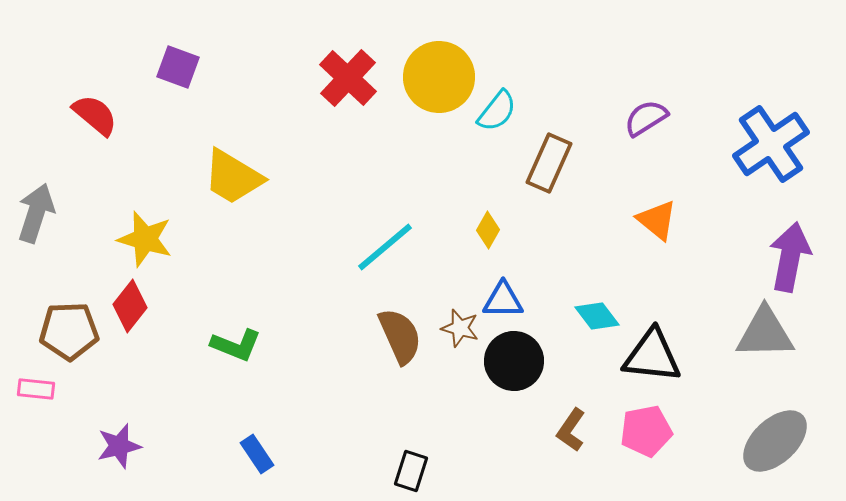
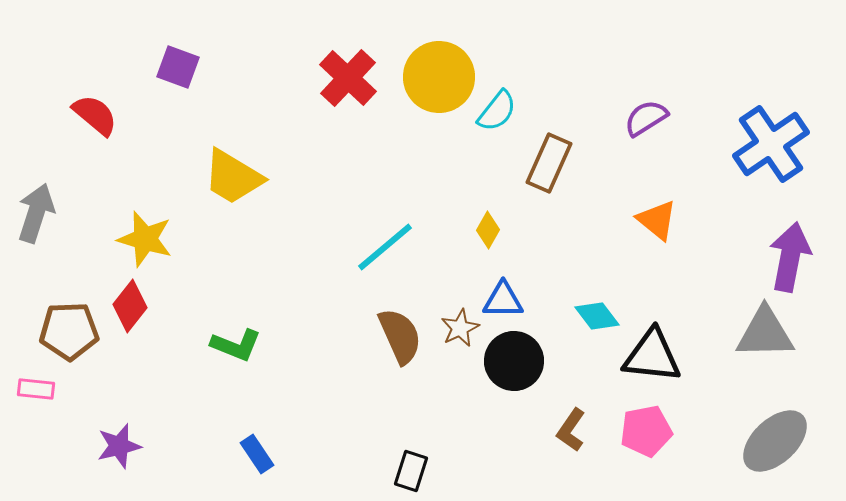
brown star: rotated 30 degrees clockwise
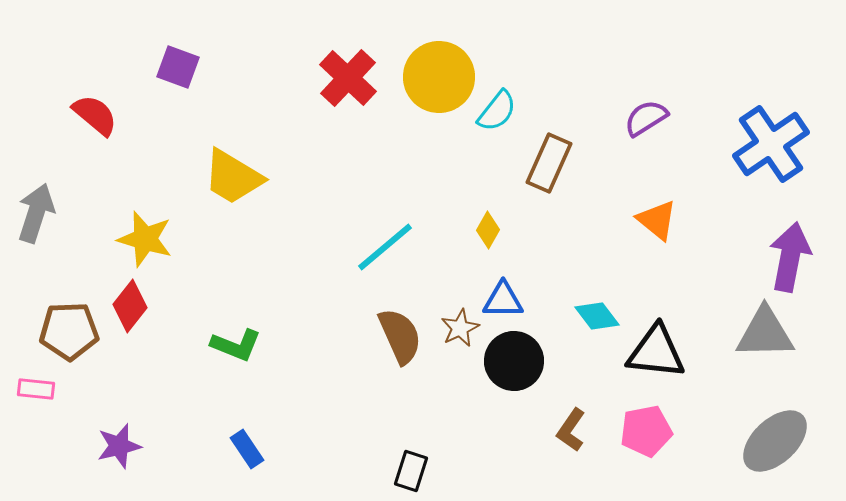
black triangle: moved 4 px right, 4 px up
blue rectangle: moved 10 px left, 5 px up
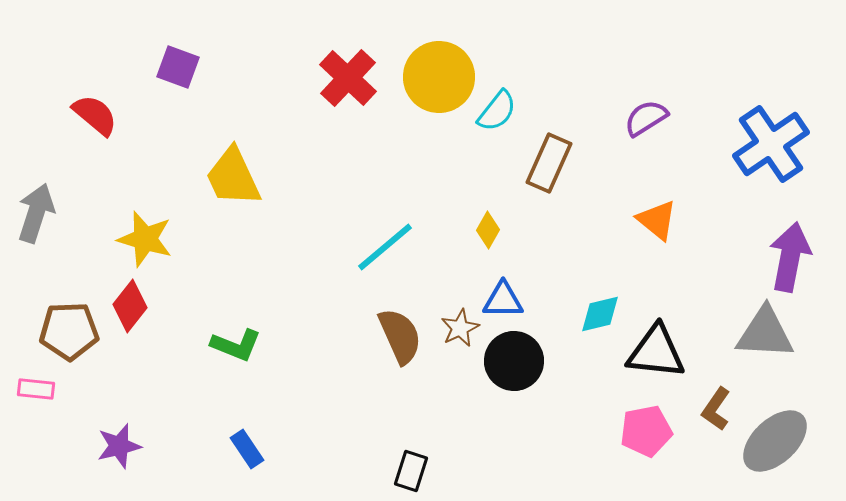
yellow trapezoid: rotated 34 degrees clockwise
cyan diamond: moved 3 px right, 2 px up; rotated 66 degrees counterclockwise
gray triangle: rotated 4 degrees clockwise
brown L-shape: moved 145 px right, 21 px up
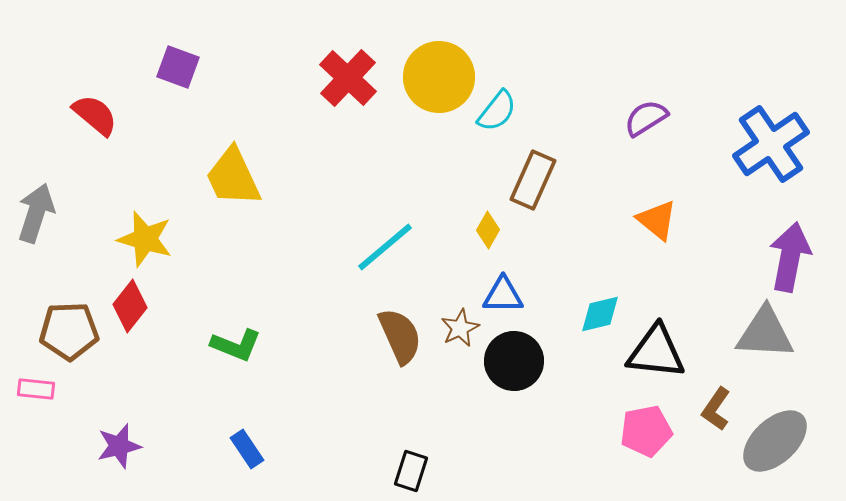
brown rectangle: moved 16 px left, 17 px down
blue triangle: moved 5 px up
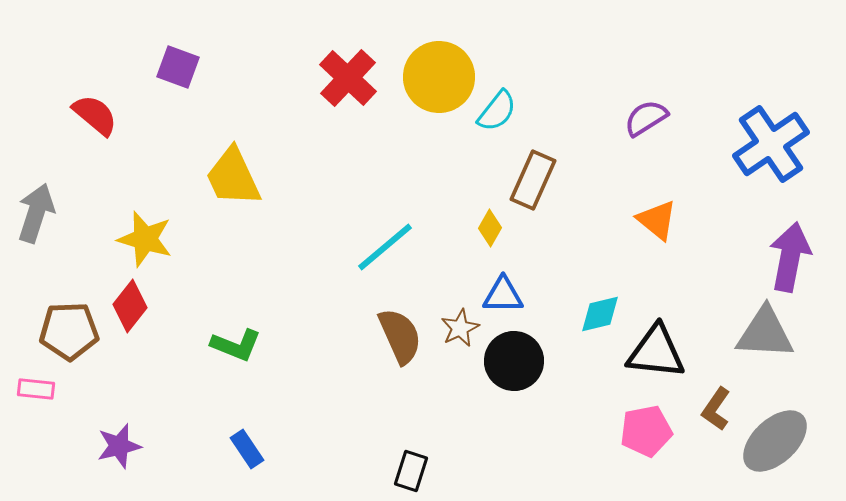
yellow diamond: moved 2 px right, 2 px up
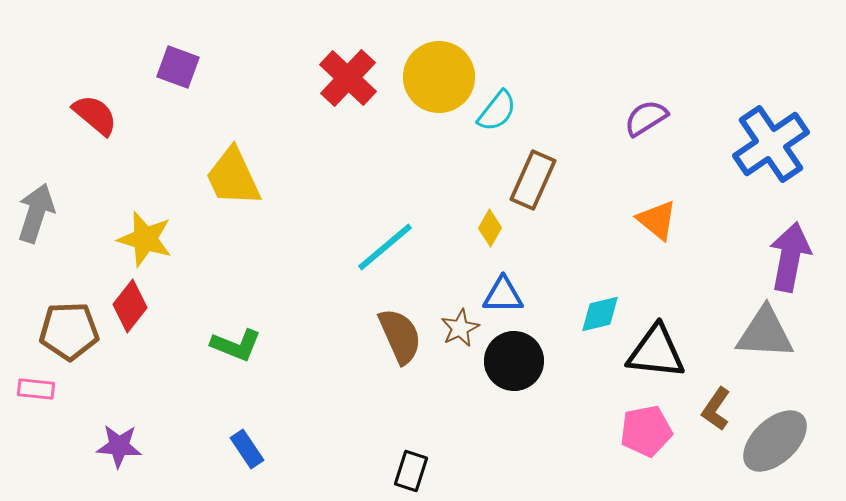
purple star: rotated 18 degrees clockwise
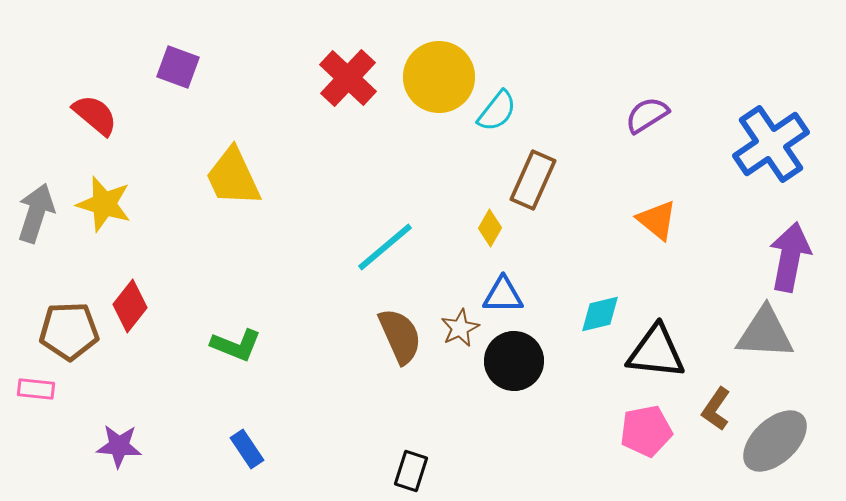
purple semicircle: moved 1 px right, 3 px up
yellow star: moved 41 px left, 35 px up
